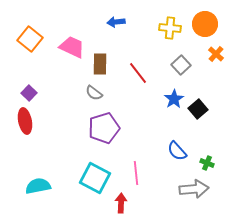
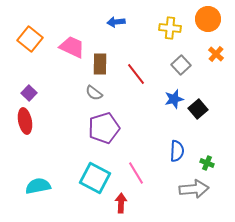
orange circle: moved 3 px right, 5 px up
red line: moved 2 px left, 1 px down
blue star: rotated 18 degrees clockwise
blue semicircle: rotated 135 degrees counterclockwise
pink line: rotated 25 degrees counterclockwise
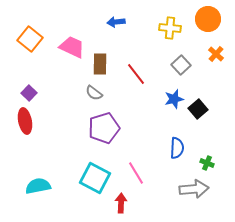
blue semicircle: moved 3 px up
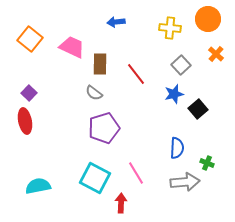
blue star: moved 5 px up
gray arrow: moved 9 px left, 7 px up
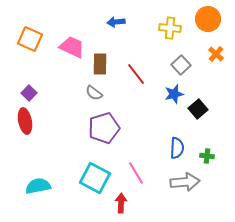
orange square: rotated 15 degrees counterclockwise
green cross: moved 7 px up; rotated 16 degrees counterclockwise
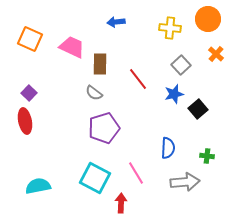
red line: moved 2 px right, 5 px down
blue semicircle: moved 9 px left
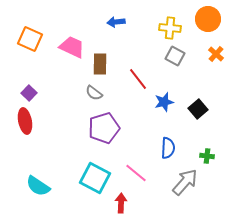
gray square: moved 6 px left, 9 px up; rotated 18 degrees counterclockwise
blue star: moved 10 px left, 8 px down
pink line: rotated 20 degrees counterclockwise
gray arrow: rotated 44 degrees counterclockwise
cyan semicircle: rotated 135 degrees counterclockwise
